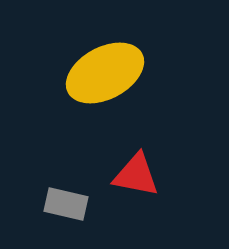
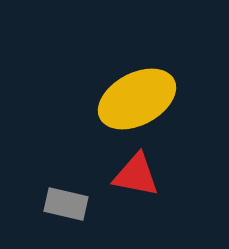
yellow ellipse: moved 32 px right, 26 px down
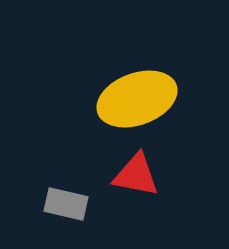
yellow ellipse: rotated 8 degrees clockwise
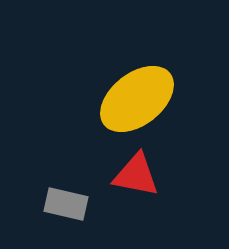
yellow ellipse: rotated 18 degrees counterclockwise
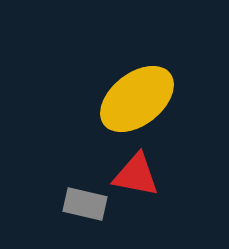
gray rectangle: moved 19 px right
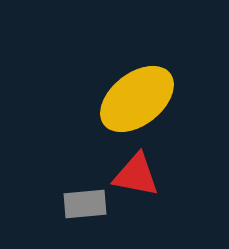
gray rectangle: rotated 18 degrees counterclockwise
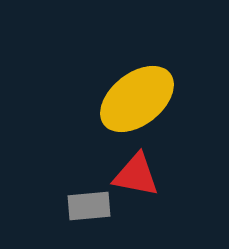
gray rectangle: moved 4 px right, 2 px down
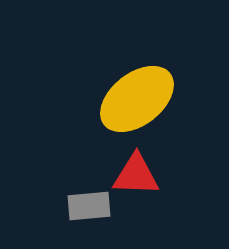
red triangle: rotated 9 degrees counterclockwise
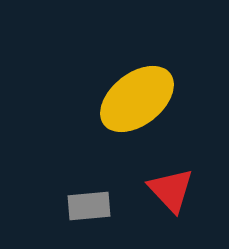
red triangle: moved 35 px right, 15 px down; rotated 45 degrees clockwise
